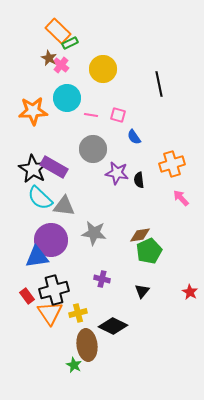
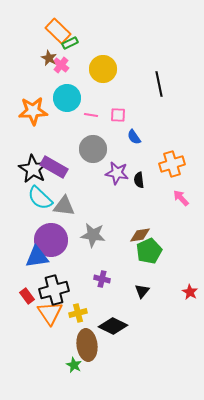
pink square: rotated 14 degrees counterclockwise
gray star: moved 1 px left, 2 px down
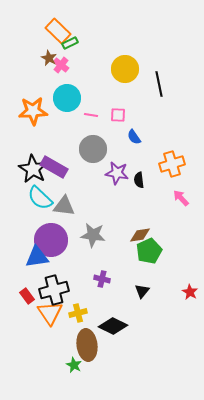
yellow circle: moved 22 px right
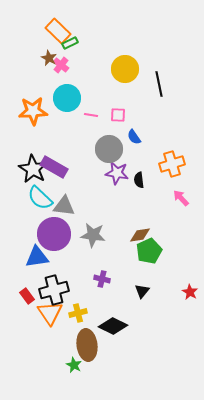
gray circle: moved 16 px right
purple circle: moved 3 px right, 6 px up
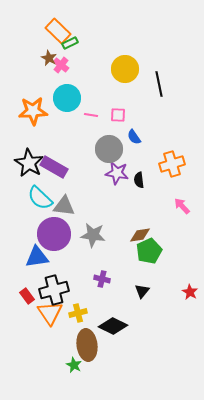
black star: moved 4 px left, 6 px up
pink arrow: moved 1 px right, 8 px down
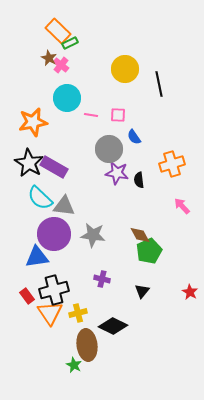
orange star: moved 11 px down; rotated 8 degrees counterclockwise
brown diamond: rotated 70 degrees clockwise
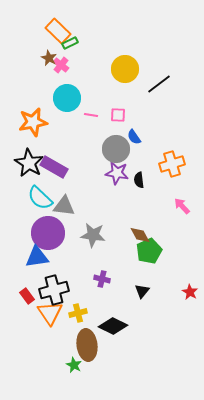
black line: rotated 65 degrees clockwise
gray circle: moved 7 px right
purple circle: moved 6 px left, 1 px up
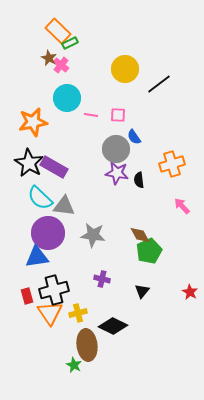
red rectangle: rotated 21 degrees clockwise
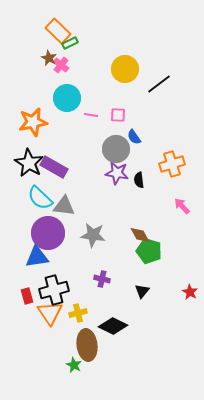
green pentagon: rotated 30 degrees counterclockwise
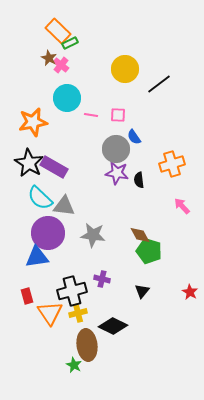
black cross: moved 18 px right, 1 px down
